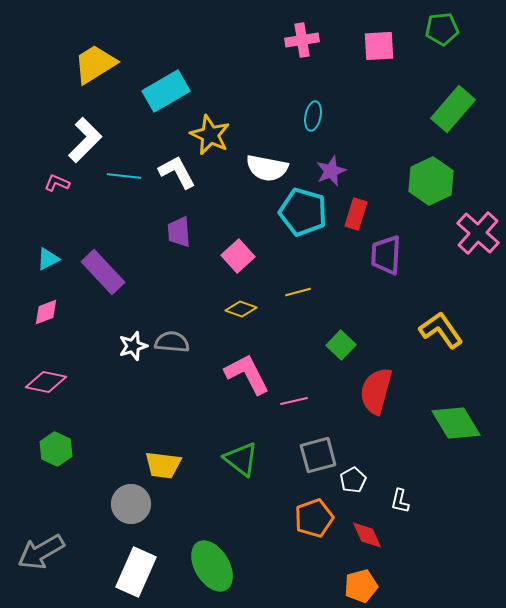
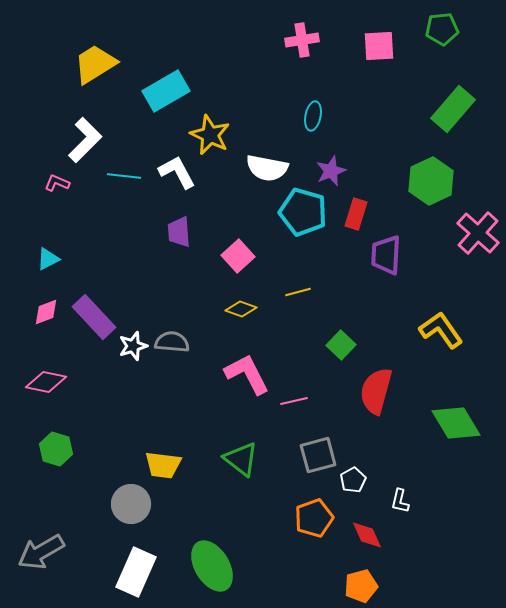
purple rectangle at (103, 272): moved 9 px left, 45 px down
green hexagon at (56, 449): rotated 8 degrees counterclockwise
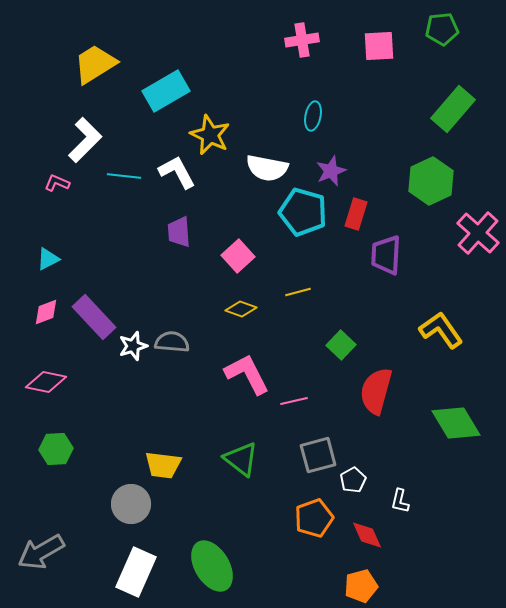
green hexagon at (56, 449): rotated 20 degrees counterclockwise
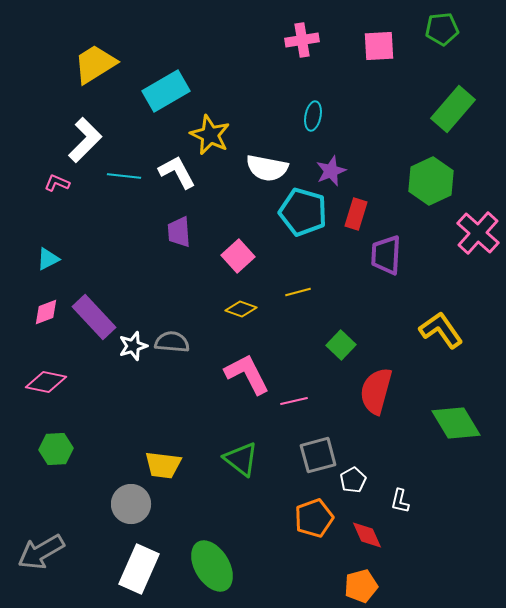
white rectangle at (136, 572): moved 3 px right, 3 px up
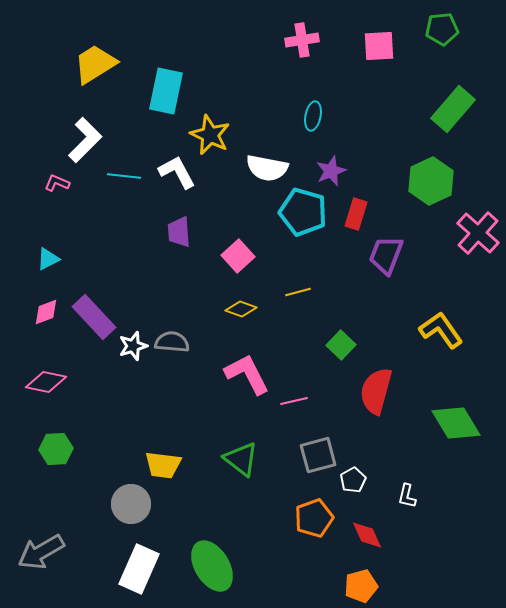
cyan rectangle at (166, 91): rotated 48 degrees counterclockwise
purple trapezoid at (386, 255): rotated 18 degrees clockwise
white L-shape at (400, 501): moved 7 px right, 5 px up
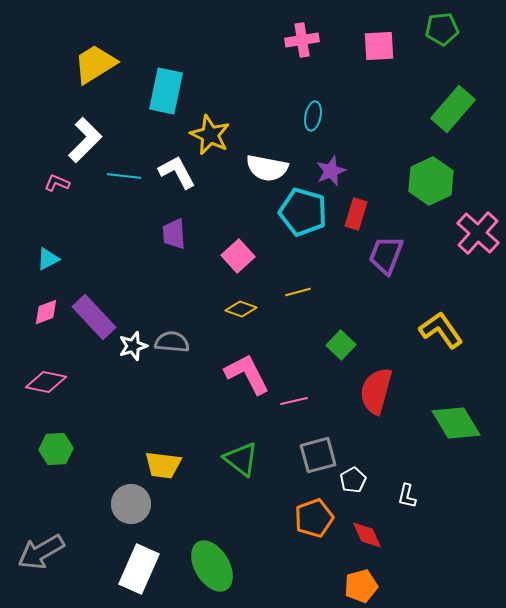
purple trapezoid at (179, 232): moved 5 px left, 2 px down
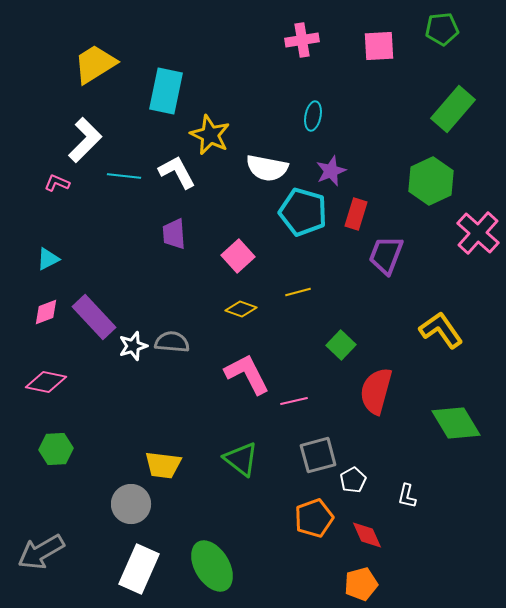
orange pentagon at (361, 586): moved 2 px up
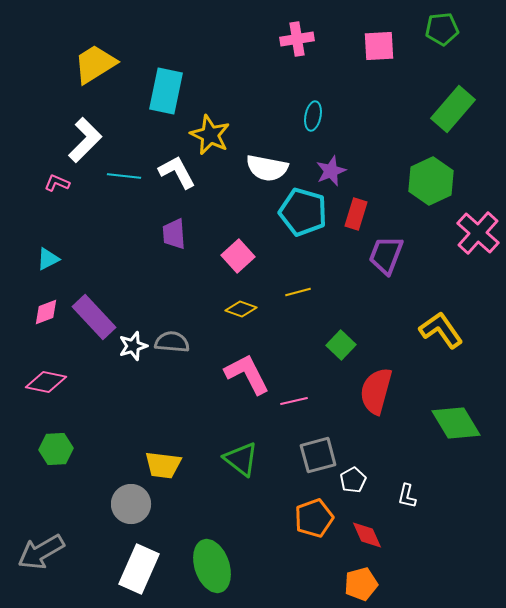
pink cross at (302, 40): moved 5 px left, 1 px up
green ellipse at (212, 566): rotated 12 degrees clockwise
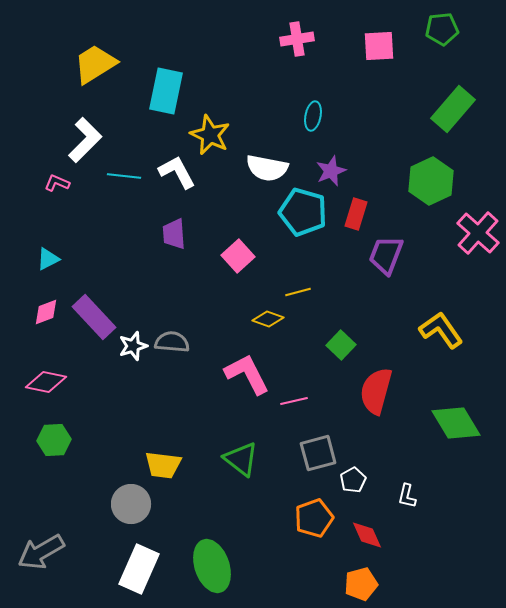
yellow diamond at (241, 309): moved 27 px right, 10 px down
green hexagon at (56, 449): moved 2 px left, 9 px up
gray square at (318, 455): moved 2 px up
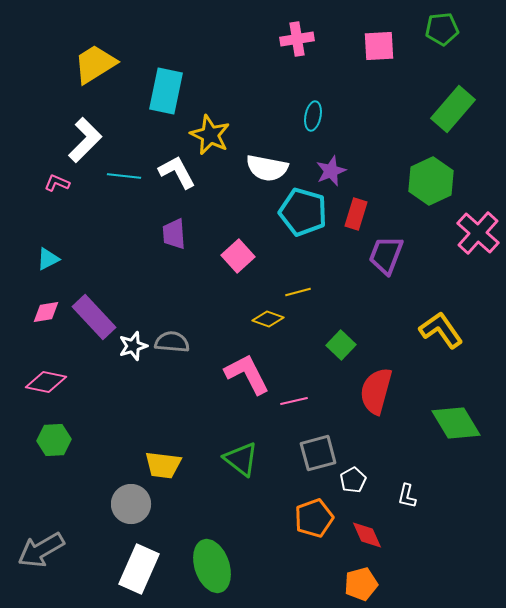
pink diamond at (46, 312): rotated 12 degrees clockwise
gray arrow at (41, 552): moved 2 px up
